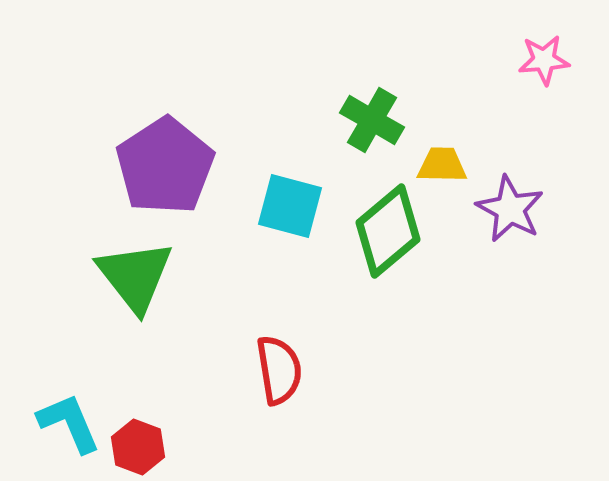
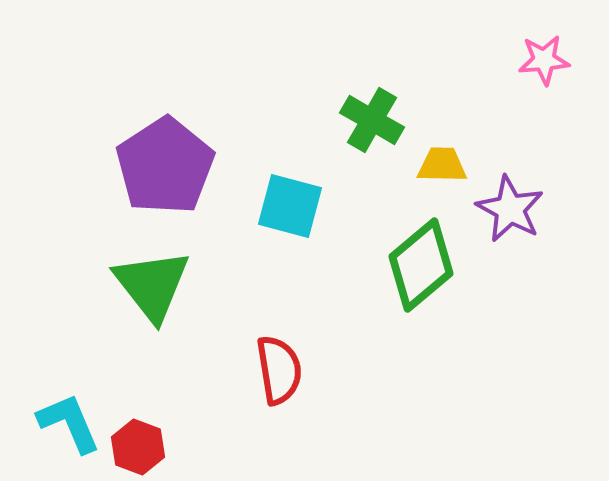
green diamond: moved 33 px right, 34 px down
green triangle: moved 17 px right, 9 px down
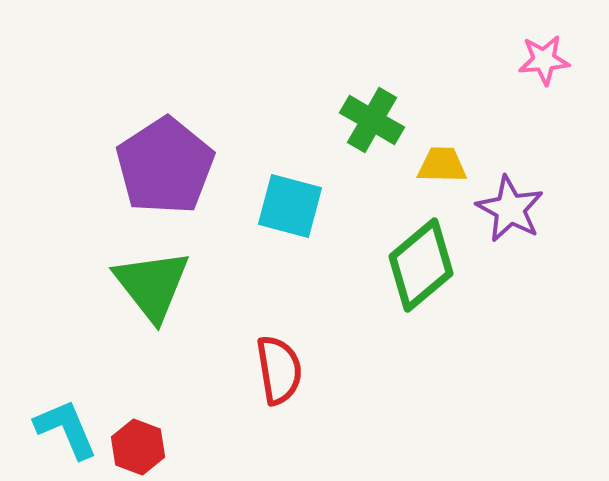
cyan L-shape: moved 3 px left, 6 px down
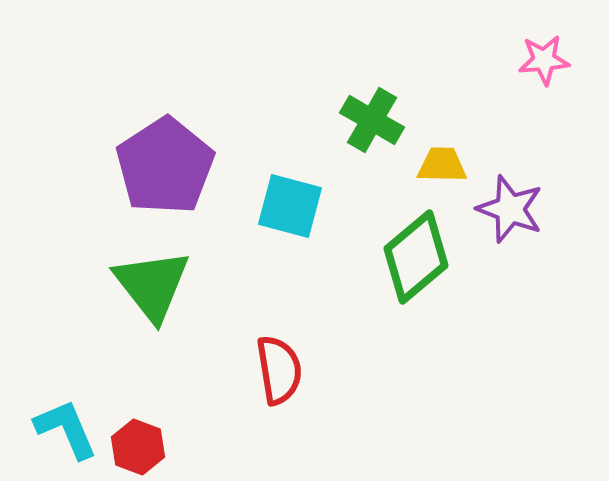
purple star: rotated 8 degrees counterclockwise
green diamond: moved 5 px left, 8 px up
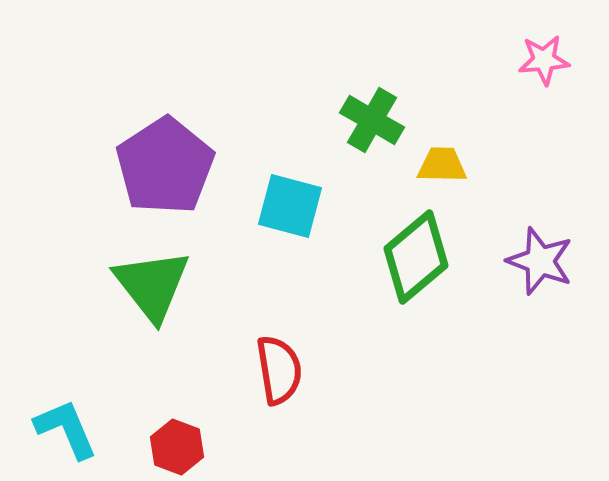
purple star: moved 30 px right, 52 px down
red hexagon: moved 39 px right
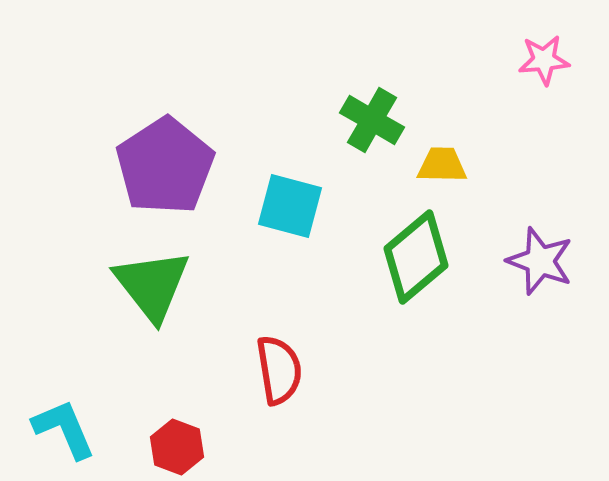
cyan L-shape: moved 2 px left
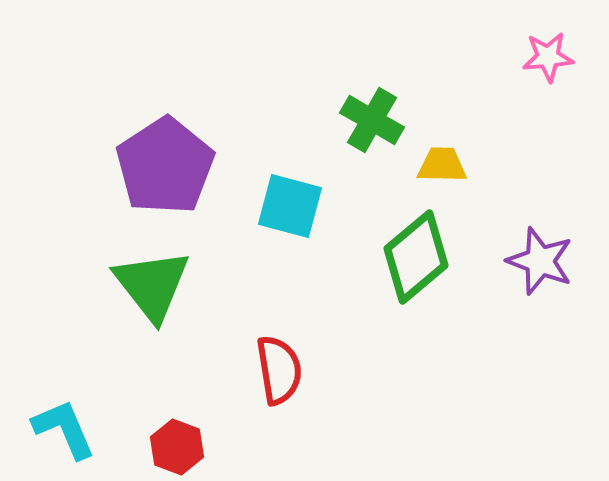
pink star: moved 4 px right, 3 px up
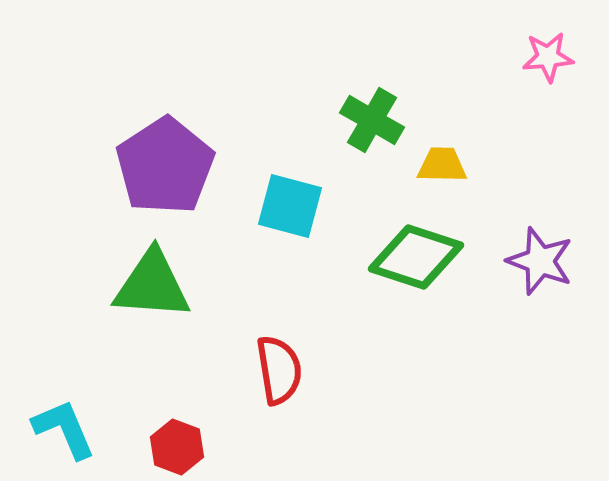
green diamond: rotated 58 degrees clockwise
green triangle: rotated 48 degrees counterclockwise
